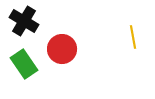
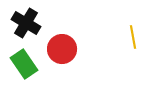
black cross: moved 2 px right, 2 px down
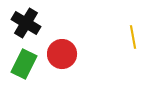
red circle: moved 5 px down
green rectangle: rotated 60 degrees clockwise
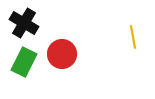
black cross: moved 2 px left
green rectangle: moved 2 px up
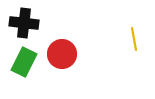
black cross: rotated 24 degrees counterclockwise
yellow line: moved 1 px right, 2 px down
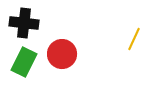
yellow line: rotated 35 degrees clockwise
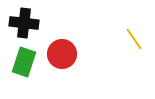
yellow line: rotated 60 degrees counterclockwise
green rectangle: rotated 8 degrees counterclockwise
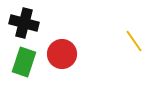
black cross: rotated 8 degrees clockwise
yellow line: moved 2 px down
